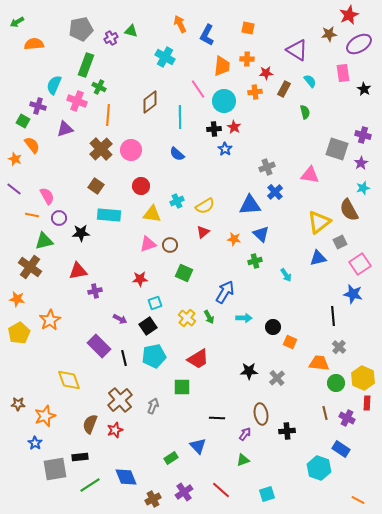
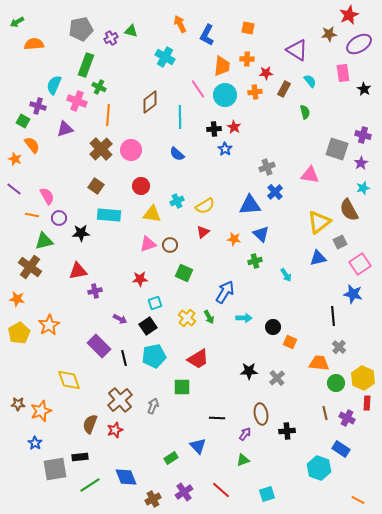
cyan circle at (224, 101): moved 1 px right, 6 px up
orange star at (50, 320): moved 1 px left, 5 px down
orange star at (45, 416): moved 4 px left, 5 px up
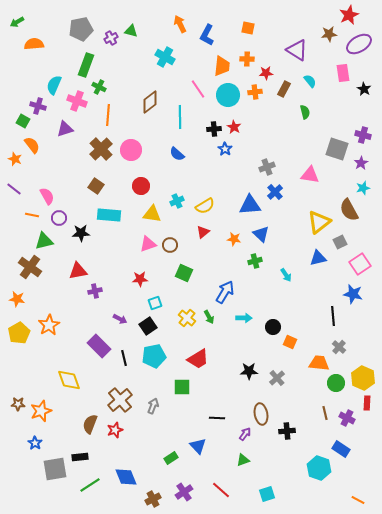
cyan circle at (225, 95): moved 3 px right
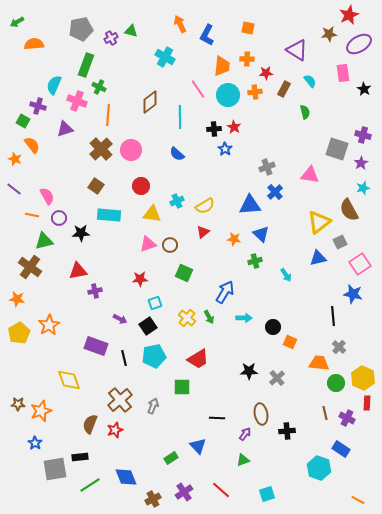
purple rectangle at (99, 346): moved 3 px left; rotated 25 degrees counterclockwise
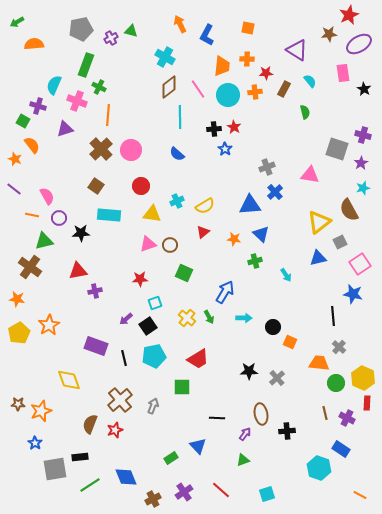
brown diamond at (150, 102): moved 19 px right, 15 px up
purple arrow at (120, 319): moved 6 px right; rotated 112 degrees clockwise
orange line at (358, 500): moved 2 px right, 5 px up
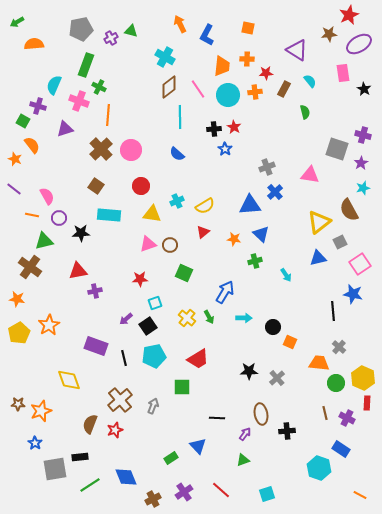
pink cross at (77, 101): moved 2 px right
black line at (333, 316): moved 5 px up
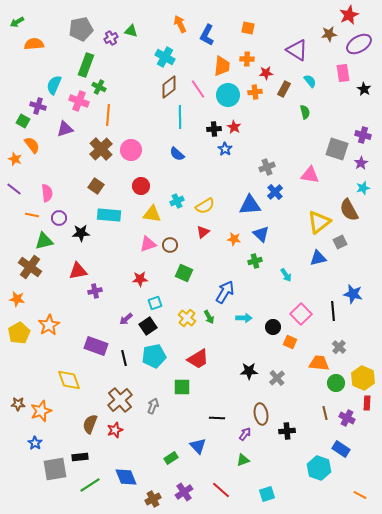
pink semicircle at (47, 196): moved 3 px up; rotated 24 degrees clockwise
pink square at (360, 264): moved 59 px left, 50 px down; rotated 10 degrees counterclockwise
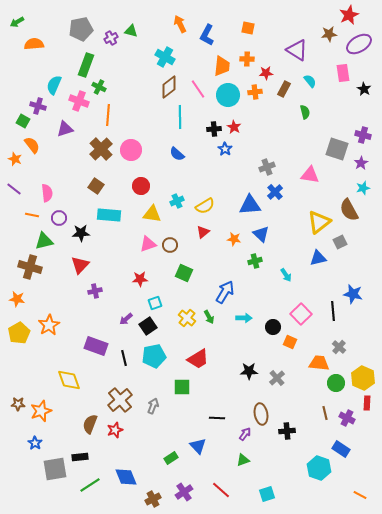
brown cross at (30, 267): rotated 20 degrees counterclockwise
red triangle at (78, 271): moved 2 px right, 6 px up; rotated 36 degrees counterclockwise
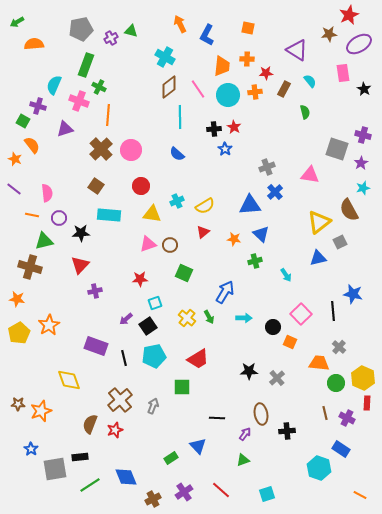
blue star at (35, 443): moved 4 px left, 6 px down
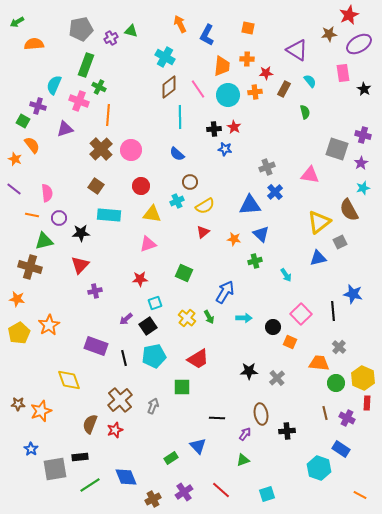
blue star at (225, 149): rotated 24 degrees counterclockwise
brown circle at (170, 245): moved 20 px right, 63 px up
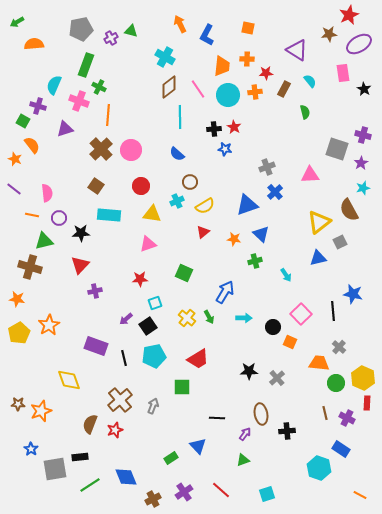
pink triangle at (310, 175): rotated 12 degrees counterclockwise
blue triangle at (250, 205): moved 3 px left; rotated 15 degrees counterclockwise
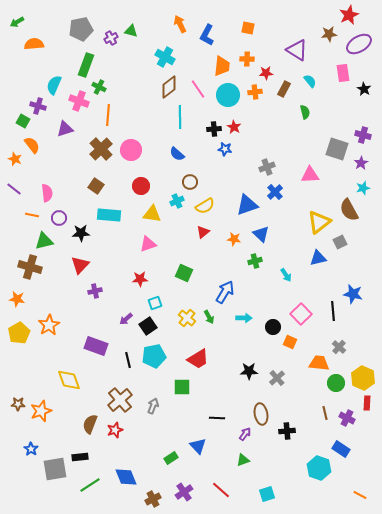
black line at (124, 358): moved 4 px right, 2 px down
